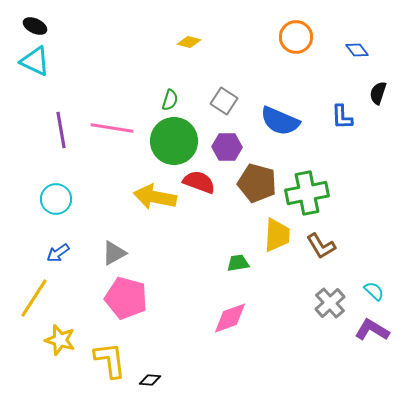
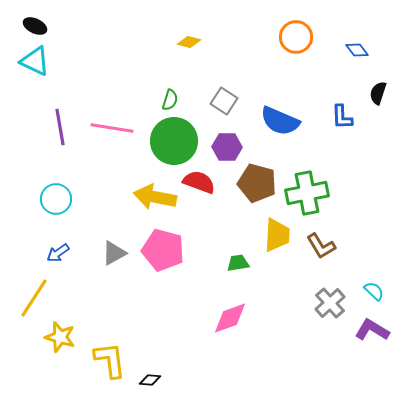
purple line: moved 1 px left, 3 px up
pink pentagon: moved 37 px right, 48 px up
yellow star: moved 3 px up
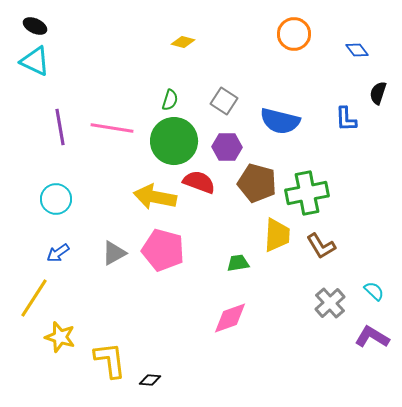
orange circle: moved 2 px left, 3 px up
yellow diamond: moved 6 px left
blue L-shape: moved 4 px right, 2 px down
blue semicircle: rotated 9 degrees counterclockwise
purple L-shape: moved 7 px down
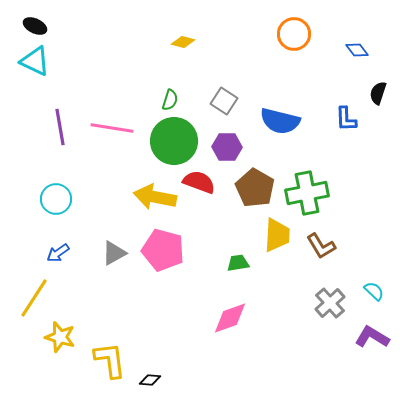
brown pentagon: moved 2 px left, 5 px down; rotated 15 degrees clockwise
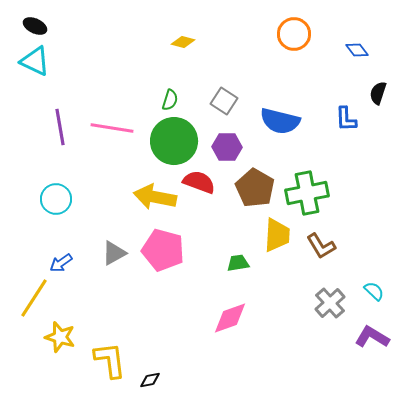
blue arrow: moved 3 px right, 10 px down
black diamond: rotated 15 degrees counterclockwise
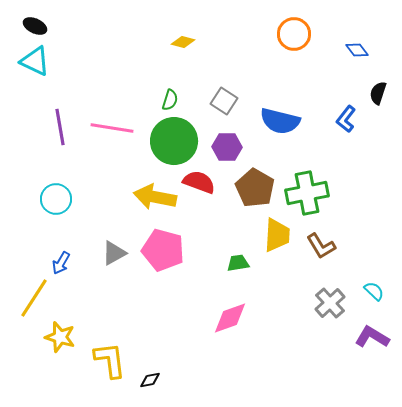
blue L-shape: rotated 40 degrees clockwise
blue arrow: rotated 25 degrees counterclockwise
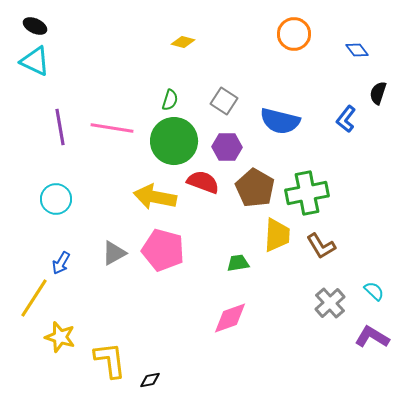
red semicircle: moved 4 px right
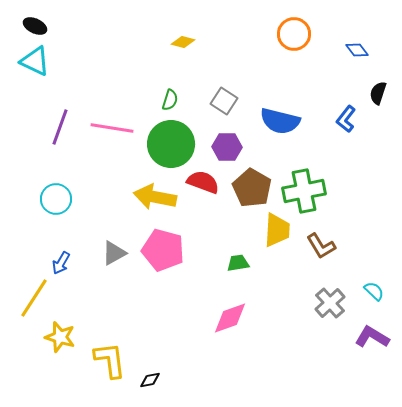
purple line: rotated 30 degrees clockwise
green circle: moved 3 px left, 3 px down
brown pentagon: moved 3 px left
green cross: moved 3 px left, 2 px up
yellow trapezoid: moved 5 px up
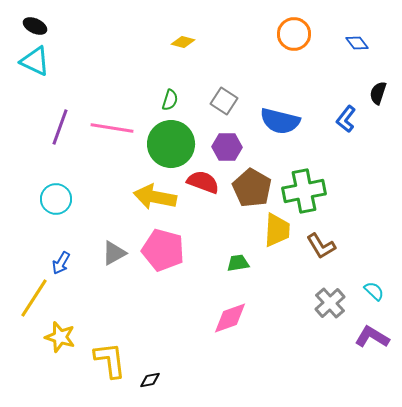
blue diamond: moved 7 px up
